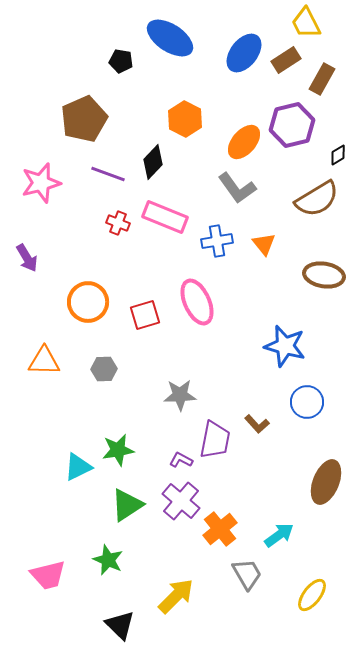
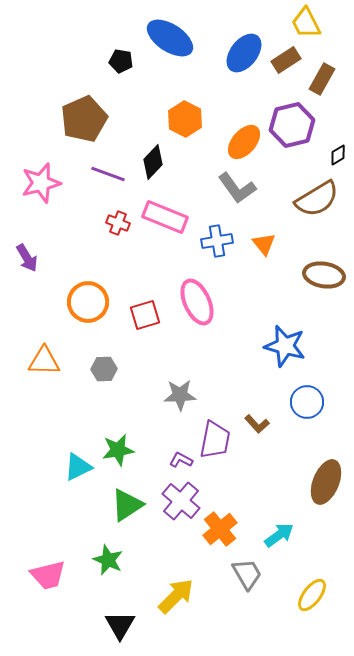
black triangle at (120, 625): rotated 16 degrees clockwise
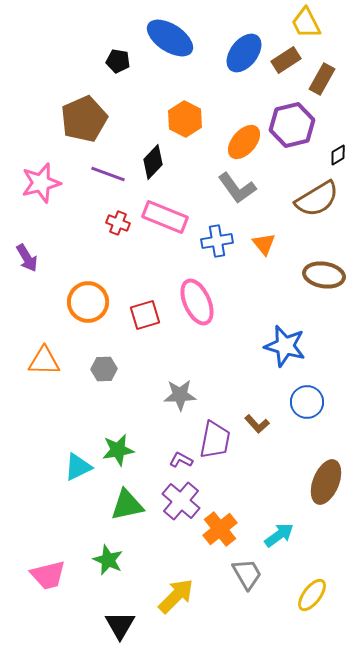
black pentagon at (121, 61): moved 3 px left
green triangle at (127, 505): rotated 21 degrees clockwise
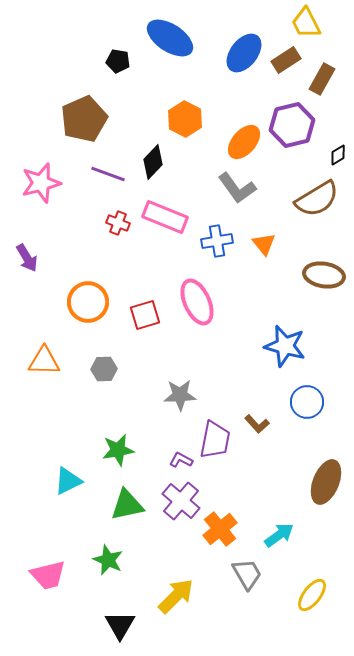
cyan triangle at (78, 467): moved 10 px left, 14 px down
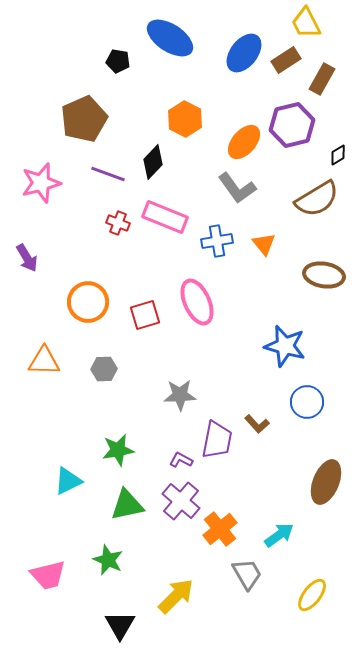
purple trapezoid at (215, 440): moved 2 px right
